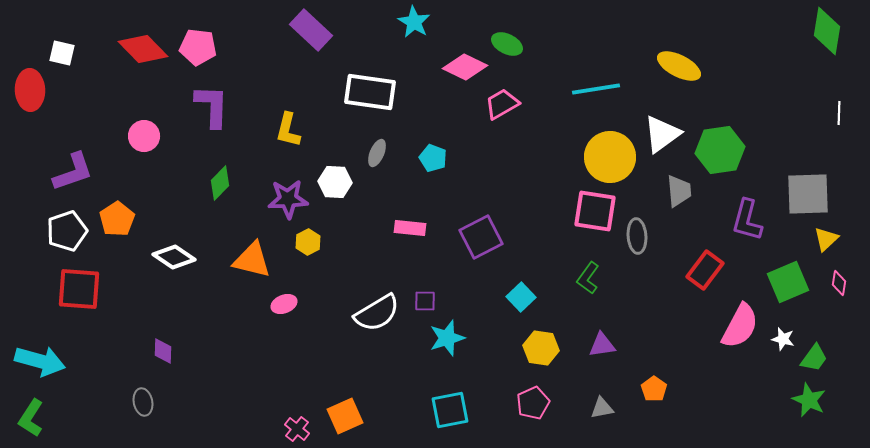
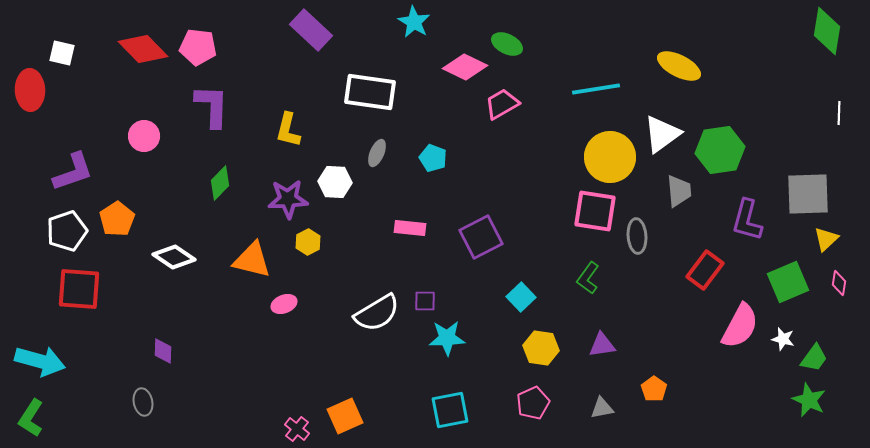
cyan star at (447, 338): rotated 15 degrees clockwise
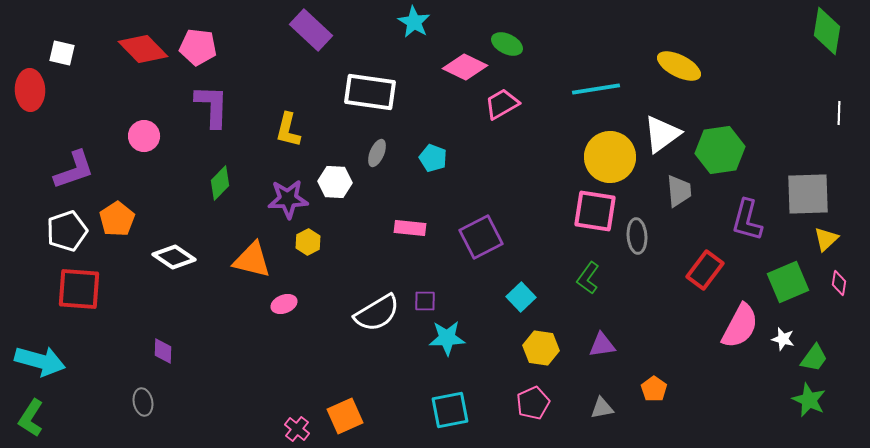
purple L-shape at (73, 172): moved 1 px right, 2 px up
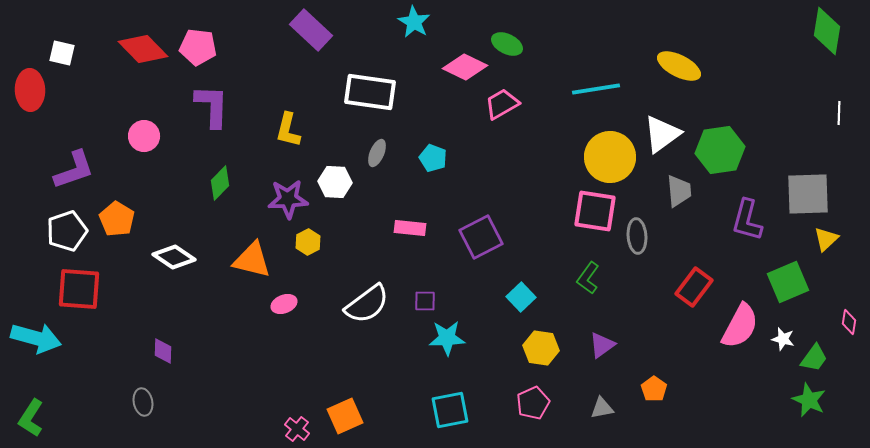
orange pentagon at (117, 219): rotated 8 degrees counterclockwise
red rectangle at (705, 270): moved 11 px left, 17 px down
pink diamond at (839, 283): moved 10 px right, 39 px down
white semicircle at (377, 313): moved 10 px left, 9 px up; rotated 6 degrees counterclockwise
purple triangle at (602, 345): rotated 28 degrees counterclockwise
cyan arrow at (40, 361): moved 4 px left, 23 px up
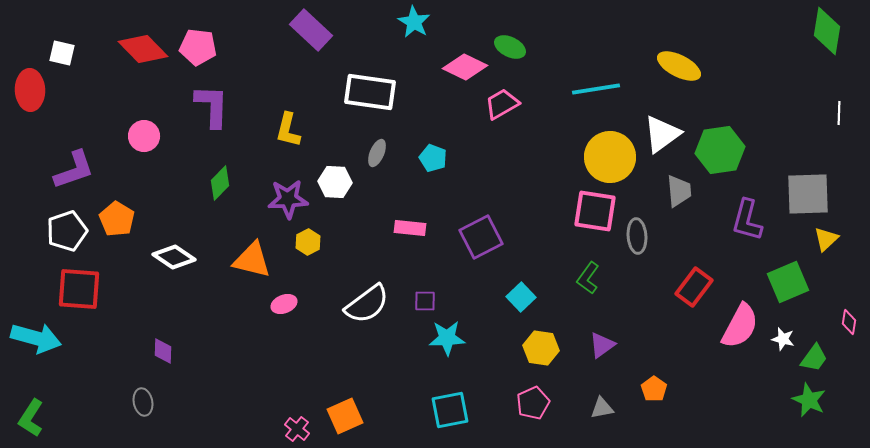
green ellipse at (507, 44): moved 3 px right, 3 px down
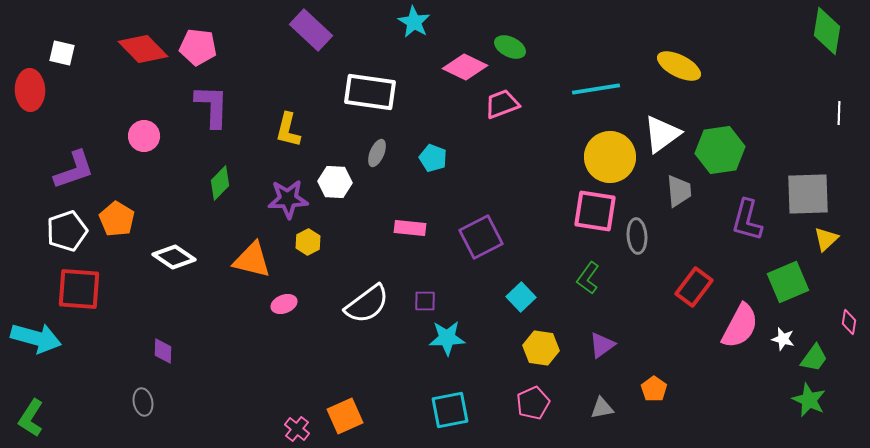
pink trapezoid at (502, 104): rotated 9 degrees clockwise
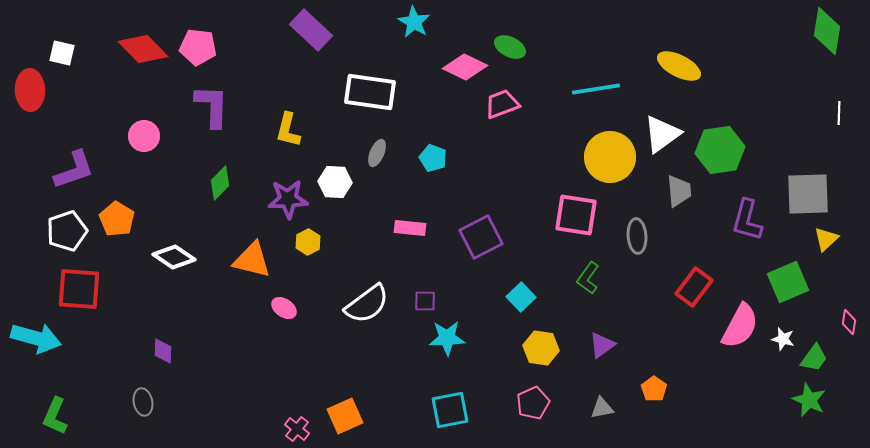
pink square at (595, 211): moved 19 px left, 4 px down
pink ellipse at (284, 304): moved 4 px down; rotated 55 degrees clockwise
green L-shape at (31, 418): moved 24 px right, 2 px up; rotated 9 degrees counterclockwise
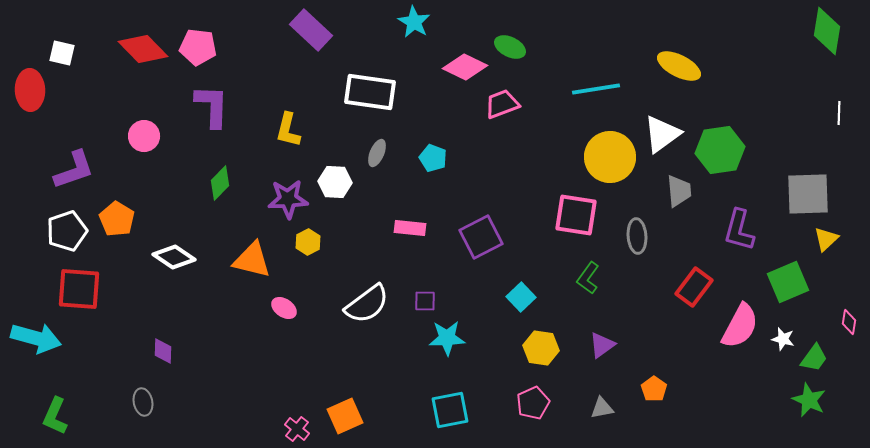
purple L-shape at (747, 220): moved 8 px left, 10 px down
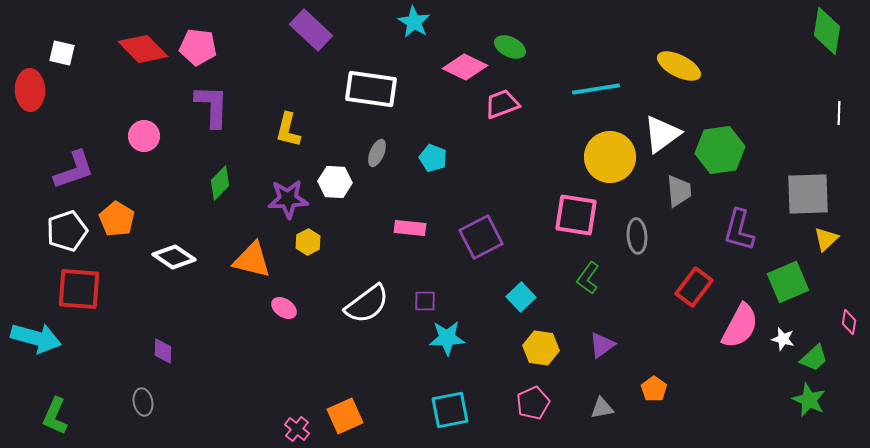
white rectangle at (370, 92): moved 1 px right, 3 px up
green trapezoid at (814, 358): rotated 12 degrees clockwise
